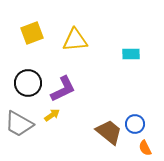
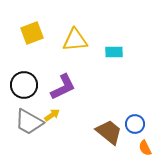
cyan rectangle: moved 17 px left, 2 px up
black circle: moved 4 px left, 2 px down
purple L-shape: moved 2 px up
gray trapezoid: moved 10 px right, 2 px up
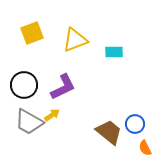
yellow triangle: rotated 16 degrees counterclockwise
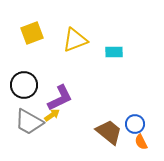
purple L-shape: moved 3 px left, 11 px down
orange semicircle: moved 4 px left, 6 px up
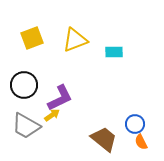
yellow square: moved 5 px down
gray trapezoid: moved 3 px left, 4 px down
brown trapezoid: moved 5 px left, 7 px down
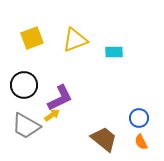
blue circle: moved 4 px right, 6 px up
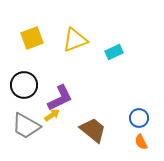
cyan rectangle: rotated 24 degrees counterclockwise
brown trapezoid: moved 11 px left, 9 px up
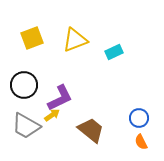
brown trapezoid: moved 2 px left
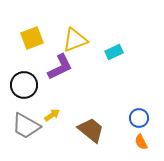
purple L-shape: moved 31 px up
